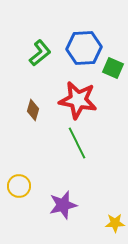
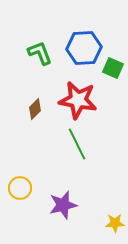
green L-shape: rotated 72 degrees counterclockwise
brown diamond: moved 2 px right, 1 px up; rotated 30 degrees clockwise
green line: moved 1 px down
yellow circle: moved 1 px right, 2 px down
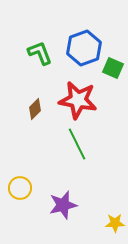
blue hexagon: rotated 16 degrees counterclockwise
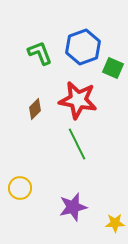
blue hexagon: moved 1 px left, 1 px up
purple star: moved 10 px right, 2 px down
